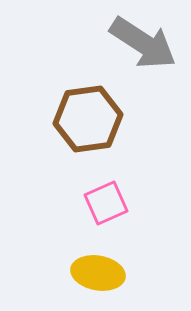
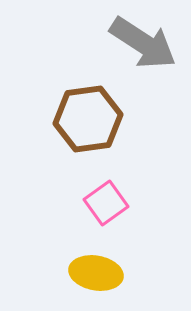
pink square: rotated 12 degrees counterclockwise
yellow ellipse: moved 2 px left
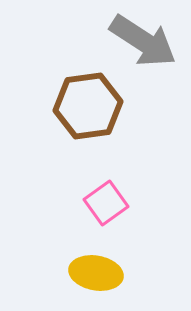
gray arrow: moved 2 px up
brown hexagon: moved 13 px up
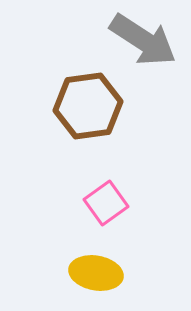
gray arrow: moved 1 px up
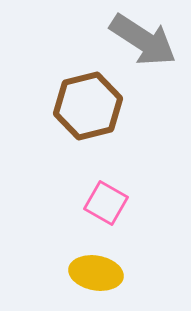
brown hexagon: rotated 6 degrees counterclockwise
pink square: rotated 24 degrees counterclockwise
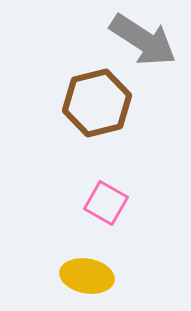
brown hexagon: moved 9 px right, 3 px up
yellow ellipse: moved 9 px left, 3 px down
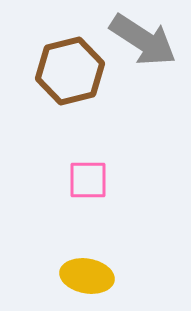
brown hexagon: moved 27 px left, 32 px up
pink square: moved 18 px left, 23 px up; rotated 30 degrees counterclockwise
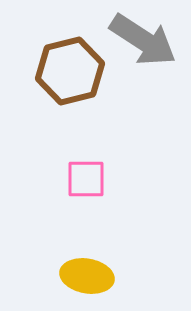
pink square: moved 2 px left, 1 px up
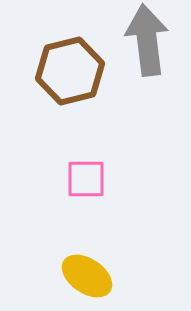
gray arrow: moved 4 px right; rotated 130 degrees counterclockwise
yellow ellipse: rotated 24 degrees clockwise
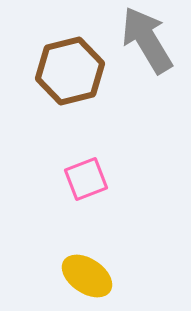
gray arrow: rotated 24 degrees counterclockwise
pink square: rotated 21 degrees counterclockwise
